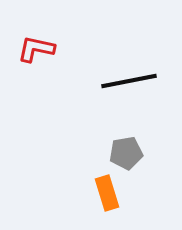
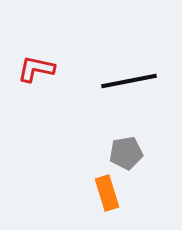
red L-shape: moved 20 px down
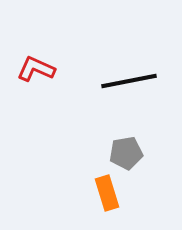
red L-shape: rotated 12 degrees clockwise
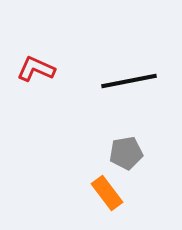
orange rectangle: rotated 20 degrees counterclockwise
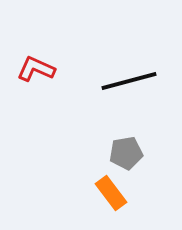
black line: rotated 4 degrees counterclockwise
orange rectangle: moved 4 px right
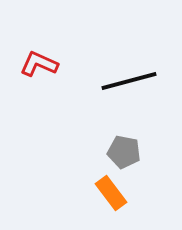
red L-shape: moved 3 px right, 5 px up
gray pentagon: moved 2 px left, 1 px up; rotated 20 degrees clockwise
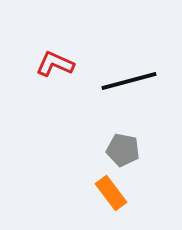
red L-shape: moved 16 px right
gray pentagon: moved 1 px left, 2 px up
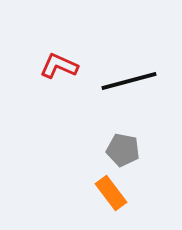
red L-shape: moved 4 px right, 2 px down
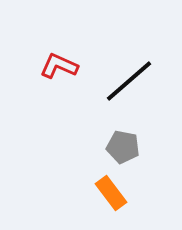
black line: rotated 26 degrees counterclockwise
gray pentagon: moved 3 px up
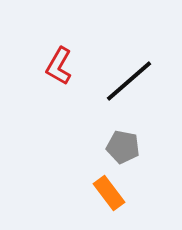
red L-shape: rotated 84 degrees counterclockwise
orange rectangle: moved 2 px left
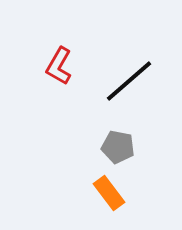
gray pentagon: moved 5 px left
